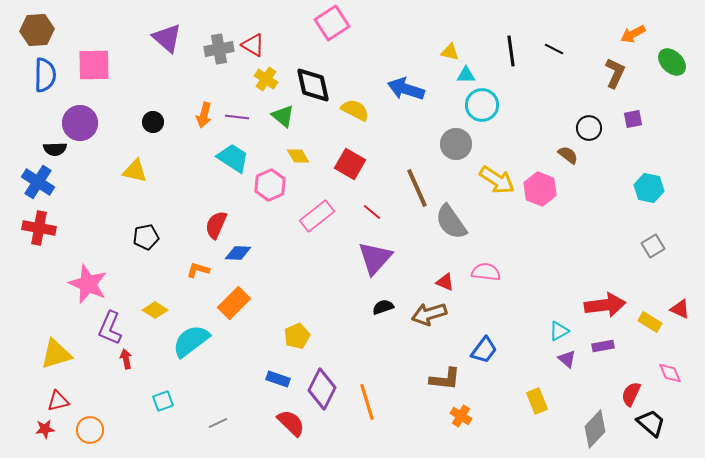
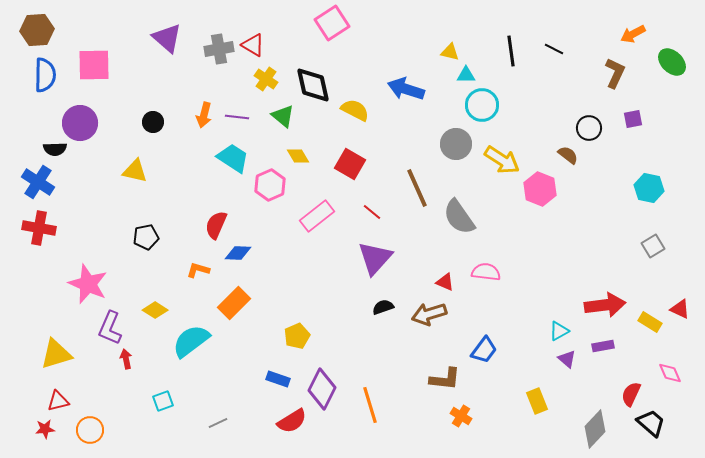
yellow arrow at (497, 180): moved 5 px right, 20 px up
gray semicircle at (451, 222): moved 8 px right, 5 px up
orange line at (367, 402): moved 3 px right, 3 px down
red semicircle at (291, 423): moved 1 px right, 2 px up; rotated 104 degrees clockwise
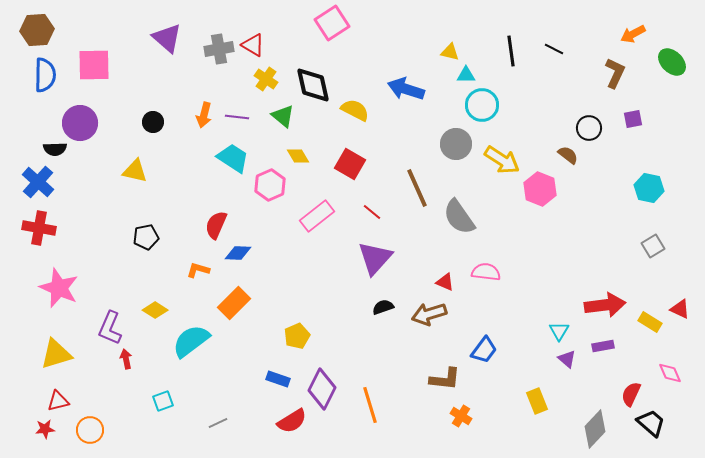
blue cross at (38, 182): rotated 8 degrees clockwise
pink star at (88, 284): moved 29 px left, 4 px down
cyan triangle at (559, 331): rotated 30 degrees counterclockwise
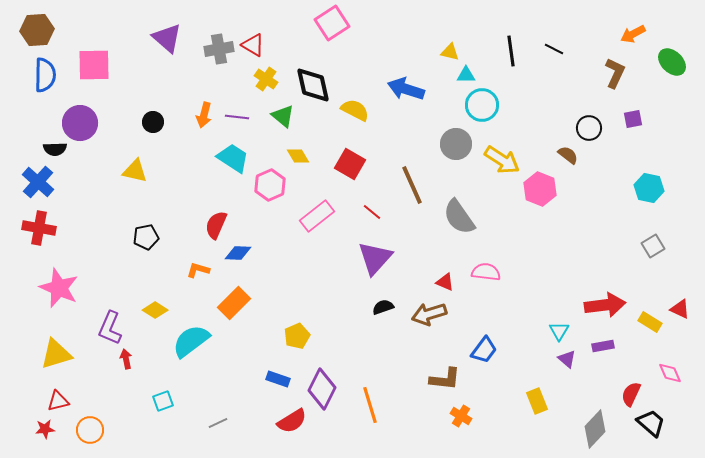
brown line at (417, 188): moved 5 px left, 3 px up
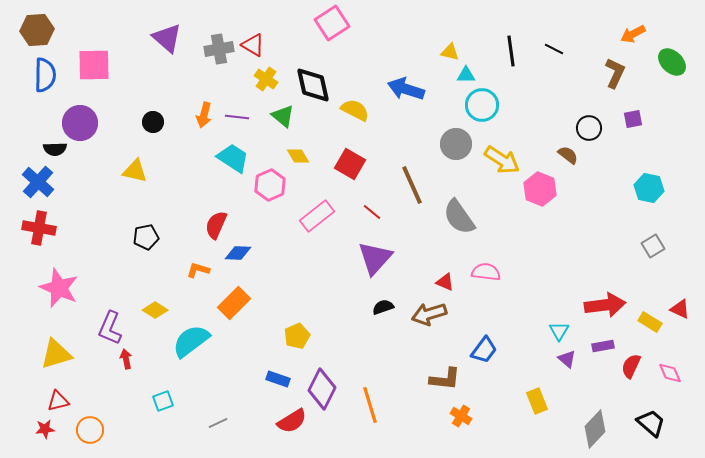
red semicircle at (631, 394): moved 28 px up
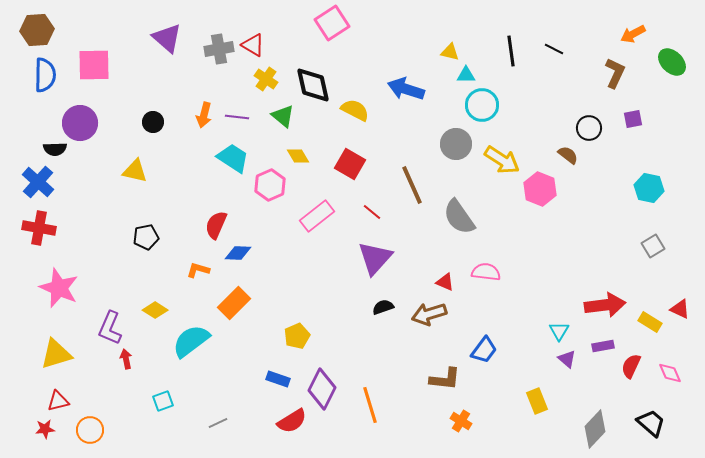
orange cross at (461, 416): moved 5 px down
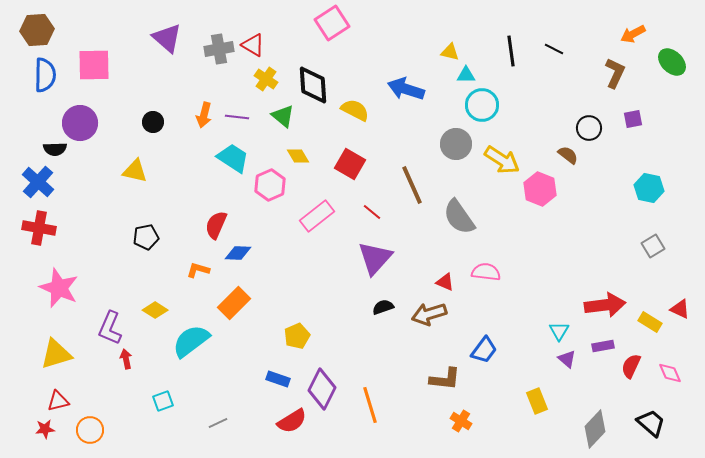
black diamond at (313, 85): rotated 9 degrees clockwise
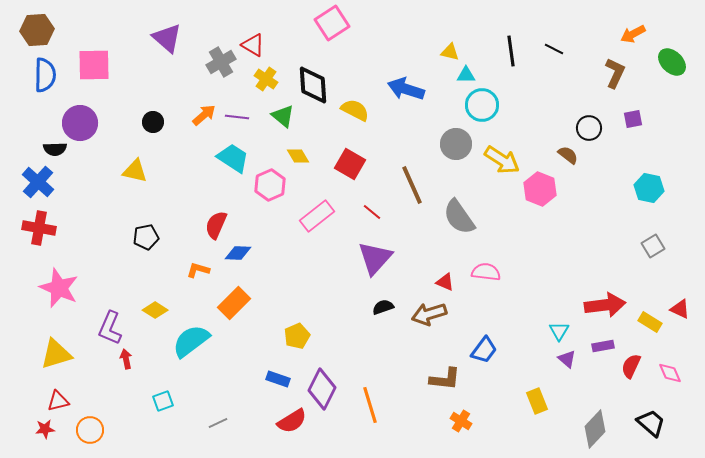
gray cross at (219, 49): moved 2 px right, 13 px down; rotated 20 degrees counterclockwise
orange arrow at (204, 115): rotated 145 degrees counterclockwise
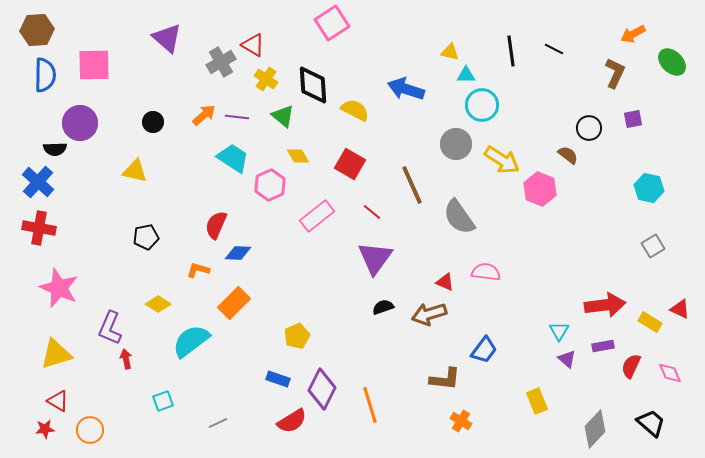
purple triangle at (375, 258): rotated 6 degrees counterclockwise
yellow diamond at (155, 310): moved 3 px right, 6 px up
red triangle at (58, 401): rotated 45 degrees clockwise
